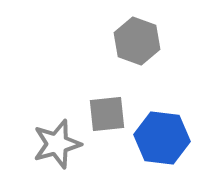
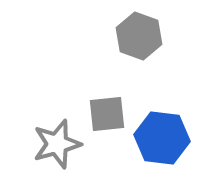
gray hexagon: moved 2 px right, 5 px up
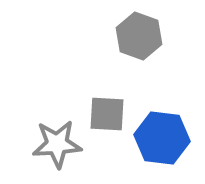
gray square: rotated 9 degrees clockwise
gray star: rotated 12 degrees clockwise
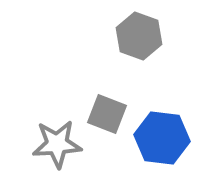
gray square: rotated 18 degrees clockwise
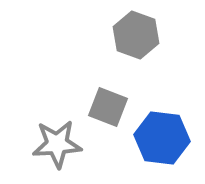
gray hexagon: moved 3 px left, 1 px up
gray square: moved 1 px right, 7 px up
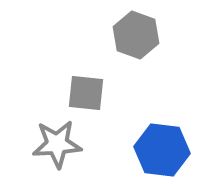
gray square: moved 22 px left, 14 px up; rotated 15 degrees counterclockwise
blue hexagon: moved 12 px down
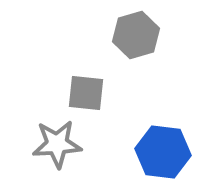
gray hexagon: rotated 24 degrees clockwise
blue hexagon: moved 1 px right, 2 px down
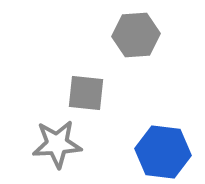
gray hexagon: rotated 12 degrees clockwise
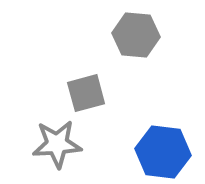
gray hexagon: rotated 9 degrees clockwise
gray square: rotated 21 degrees counterclockwise
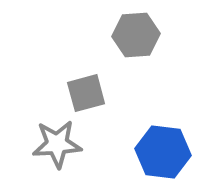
gray hexagon: rotated 9 degrees counterclockwise
